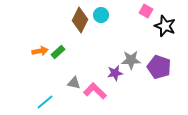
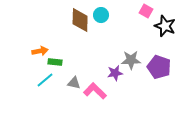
brown diamond: rotated 25 degrees counterclockwise
green rectangle: moved 3 px left, 10 px down; rotated 48 degrees clockwise
cyan line: moved 22 px up
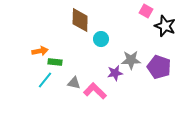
cyan circle: moved 24 px down
cyan line: rotated 12 degrees counterclockwise
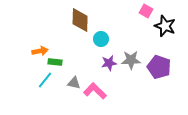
purple star: moved 6 px left, 10 px up
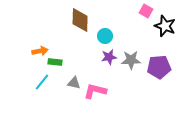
cyan circle: moved 4 px right, 3 px up
purple star: moved 6 px up
purple pentagon: rotated 25 degrees counterclockwise
cyan line: moved 3 px left, 2 px down
pink L-shape: rotated 30 degrees counterclockwise
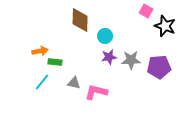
pink L-shape: moved 1 px right, 1 px down
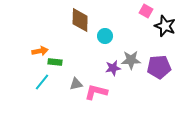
purple star: moved 4 px right, 11 px down
gray triangle: moved 2 px right, 1 px down; rotated 24 degrees counterclockwise
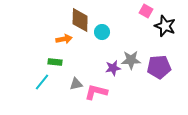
cyan circle: moved 3 px left, 4 px up
orange arrow: moved 24 px right, 12 px up
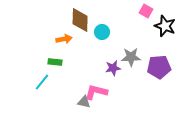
gray star: moved 3 px up
gray triangle: moved 8 px right, 18 px down; rotated 24 degrees clockwise
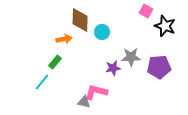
green rectangle: rotated 56 degrees counterclockwise
